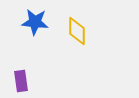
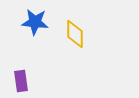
yellow diamond: moved 2 px left, 3 px down
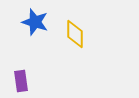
blue star: rotated 12 degrees clockwise
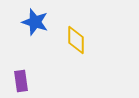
yellow diamond: moved 1 px right, 6 px down
